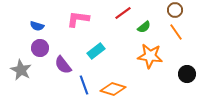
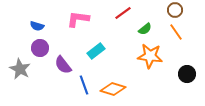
green semicircle: moved 1 px right, 2 px down
gray star: moved 1 px left, 1 px up
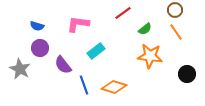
pink L-shape: moved 5 px down
orange diamond: moved 1 px right, 2 px up
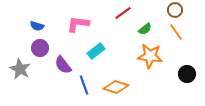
orange diamond: moved 2 px right
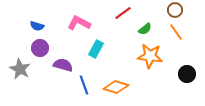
pink L-shape: moved 1 px right, 1 px up; rotated 20 degrees clockwise
cyan rectangle: moved 2 px up; rotated 24 degrees counterclockwise
purple semicircle: rotated 144 degrees clockwise
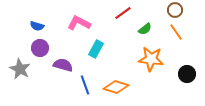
orange star: moved 1 px right, 3 px down
blue line: moved 1 px right
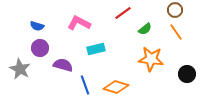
cyan rectangle: rotated 48 degrees clockwise
